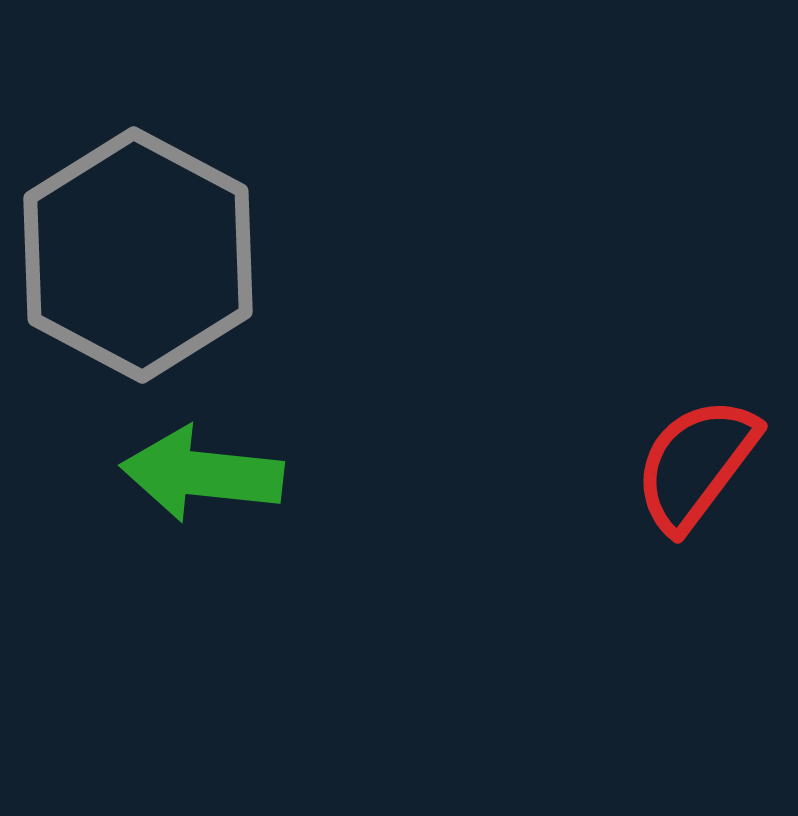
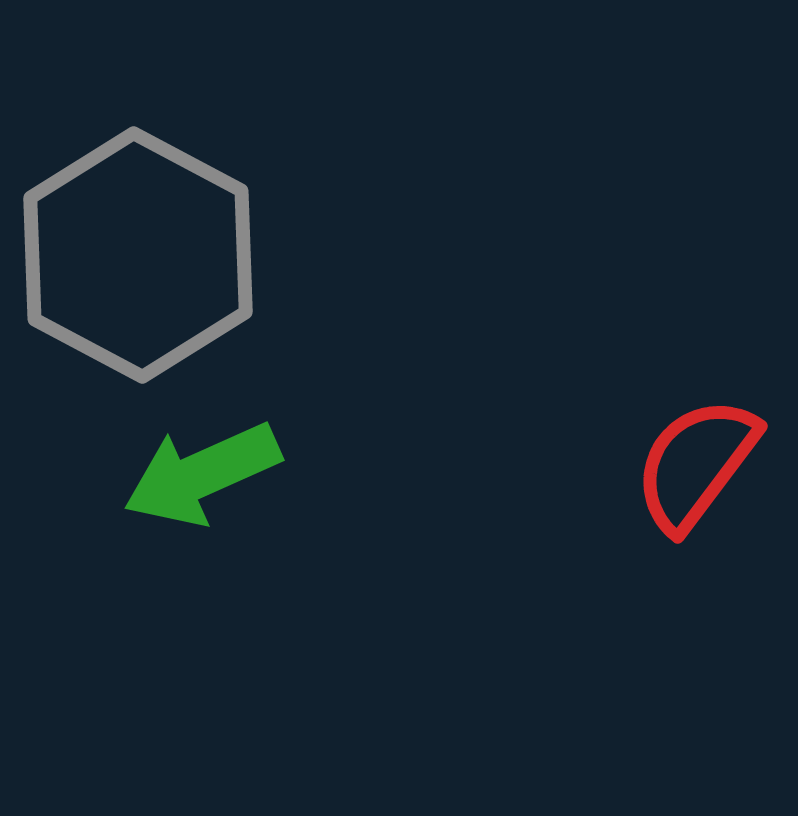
green arrow: rotated 30 degrees counterclockwise
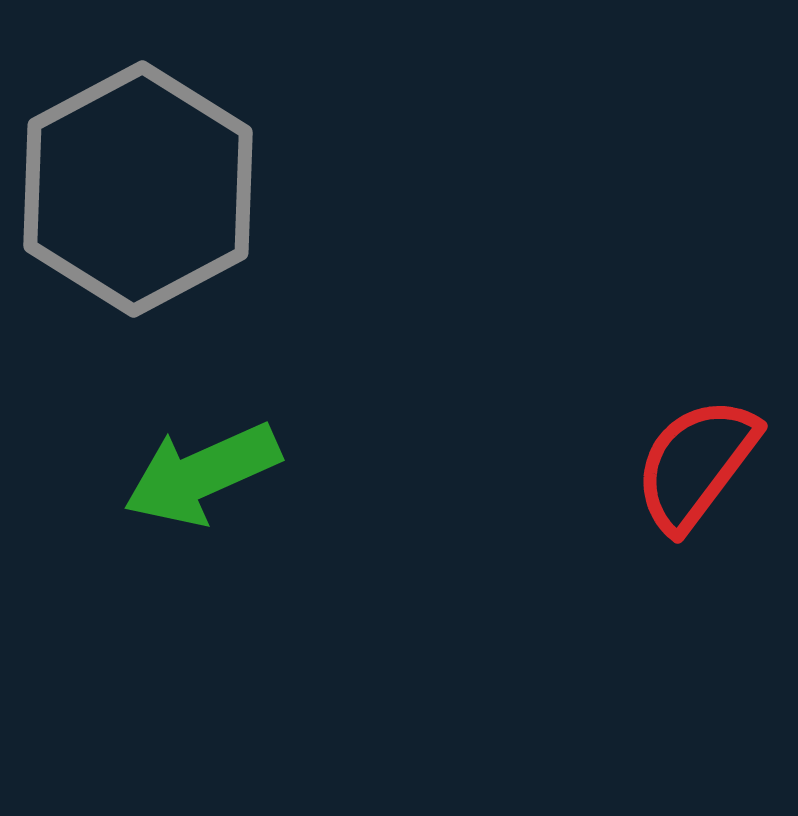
gray hexagon: moved 66 px up; rotated 4 degrees clockwise
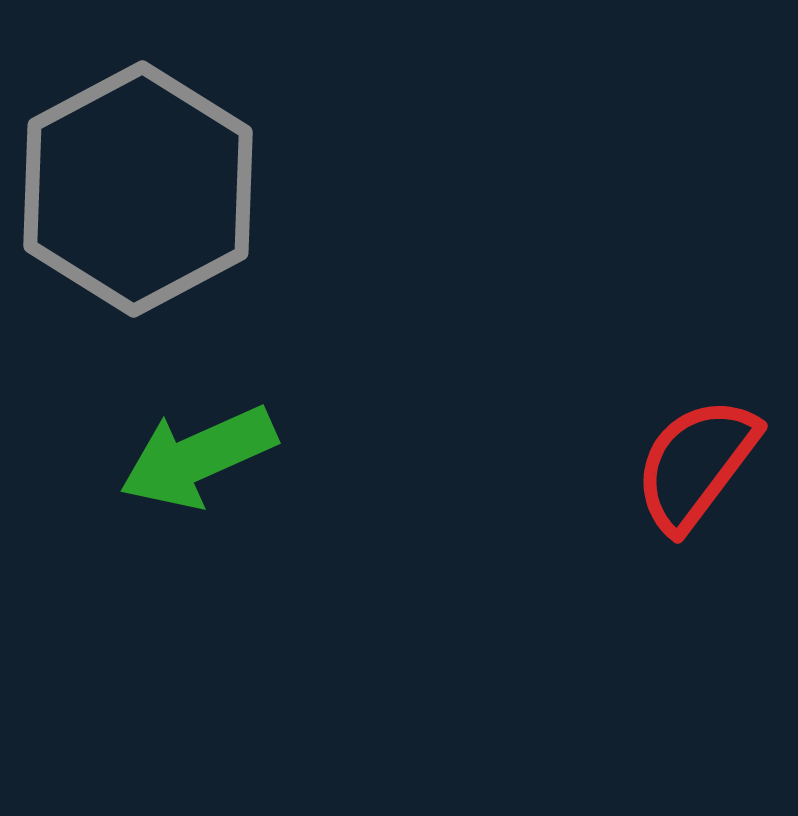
green arrow: moved 4 px left, 17 px up
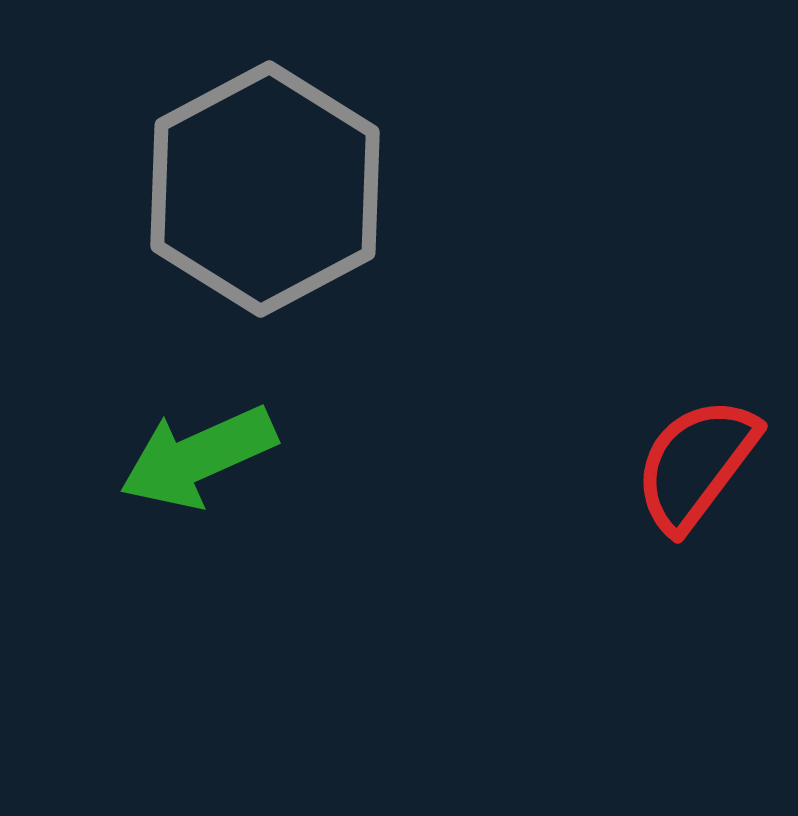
gray hexagon: moved 127 px right
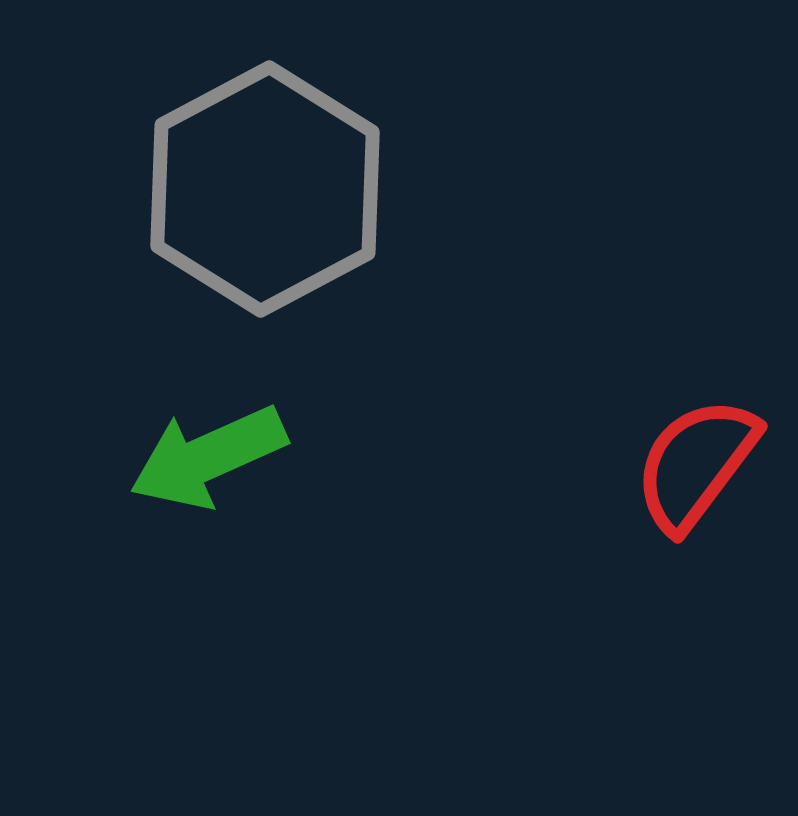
green arrow: moved 10 px right
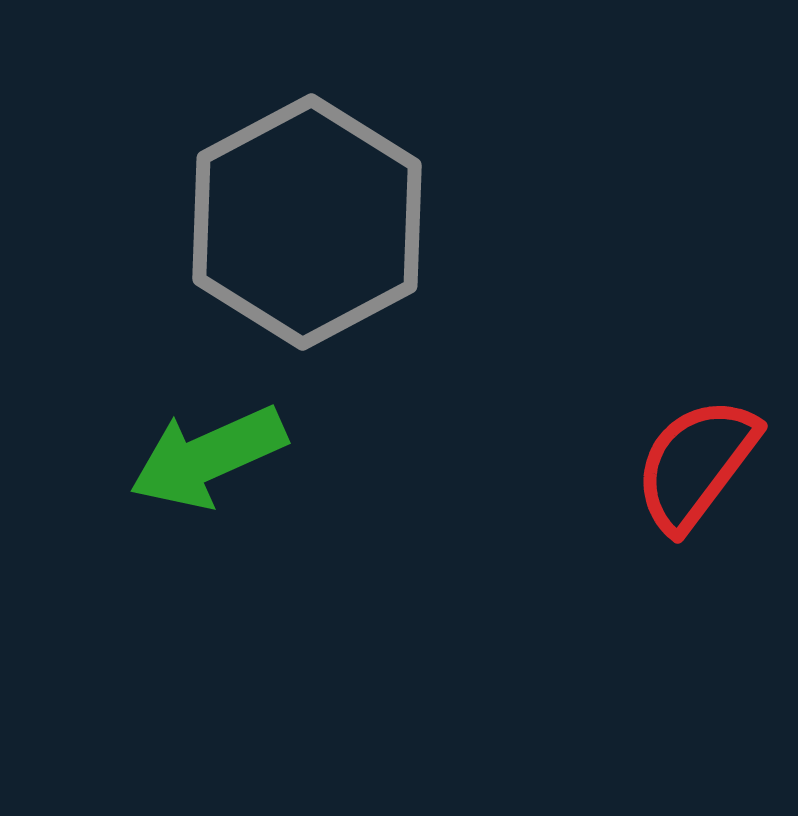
gray hexagon: moved 42 px right, 33 px down
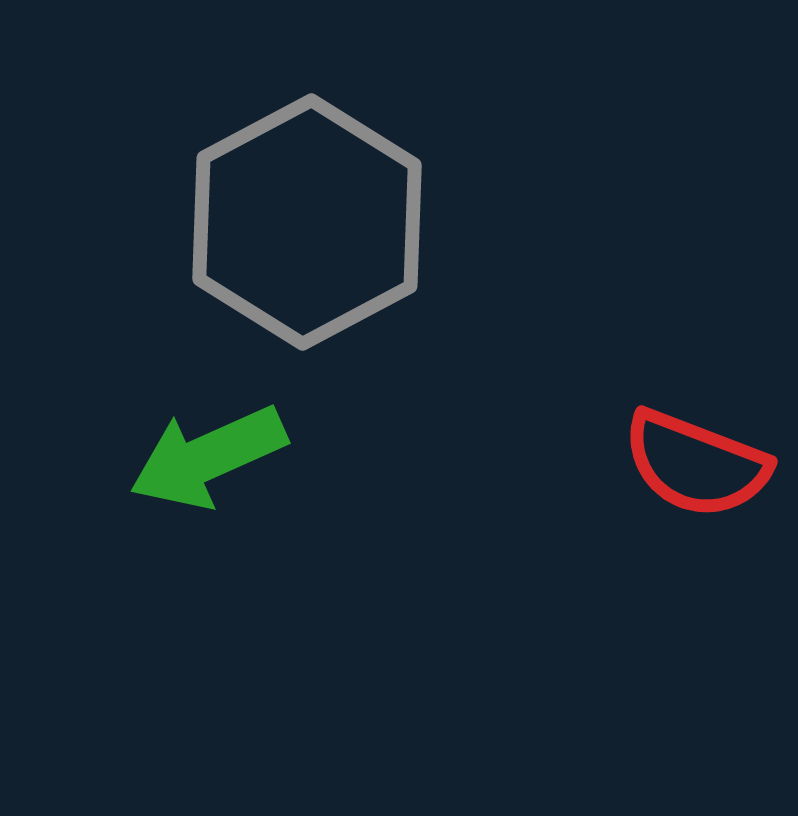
red semicircle: rotated 106 degrees counterclockwise
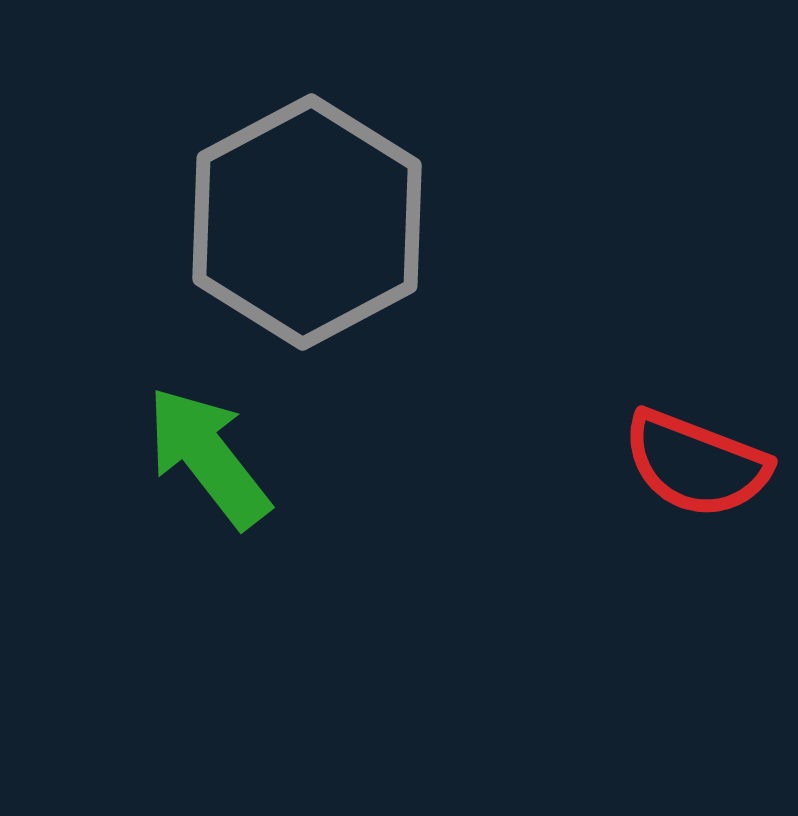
green arrow: rotated 76 degrees clockwise
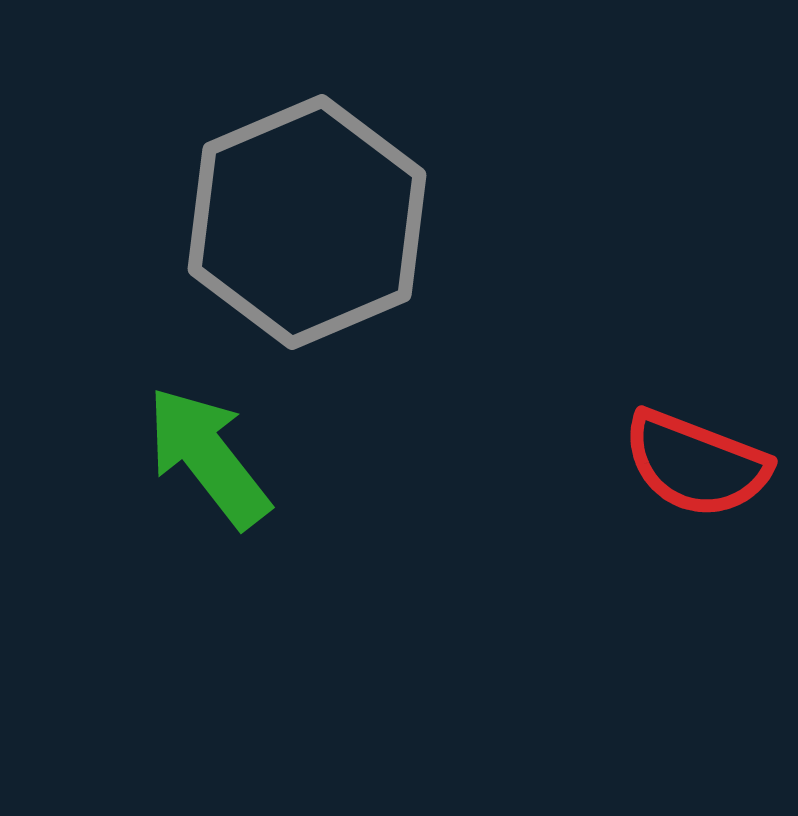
gray hexagon: rotated 5 degrees clockwise
